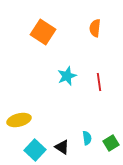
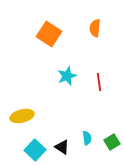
orange square: moved 6 px right, 2 px down
yellow ellipse: moved 3 px right, 4 px up
green square: moved 1 px right, 1 px up
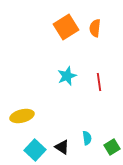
orange square: moved 17 px right, 7 px up; rotated 25 degrees clockwise
green square: moved 5 px down
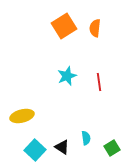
orange square: moved 2 px left, 1 px up
cyan semicircle: moved 1 px left
green square: moved 1 px down
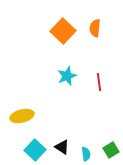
orange square: moved 1 px left, 5 px down; rotated 15 degrees counterclockwise
cyan semicircle: moved 16 px down
green square: moved 1 px left, 2 px down
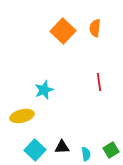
cyan star: moved 23 px left, 14 px down
black triangle: rotated 35 degrees counterclockwise
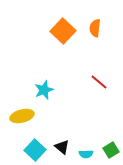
red line: rotated 42 degrees counterclockwise
black triangle: rotated 42 degrees clockwise
cyan semicircle: rotated 96 degrees clockwise
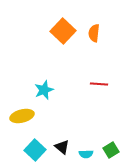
orange semicircle: moved 1 px left, 5 px down
red line: moved 2 px down; rotated 36 degrees counterclockwise
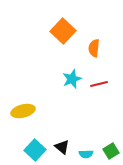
orange semicircle: moved 15 px down
red line: rotated 18 degrees counterclockwise
cyan star: moved 28 px right, 11 px up
yellow ellipse: moved 1 px right, 5 px up
green square: moved 1 px down
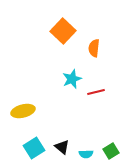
red line: moved 3 px left, 8 px down
cyan square: moved 1 px left, 2 px up; rotated 15 degrees clockwise
